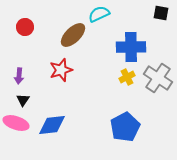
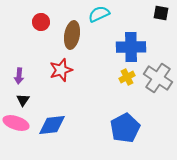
red circle: moved 16 px right, 5 px up
brown ellipse: moved 1 px left; rotated 36 degrees counterclockwise
blue pentagon: moved 1 px down
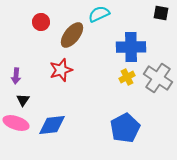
brown ellipse: rotated 28 degrees clockwise
purple arrow: moved 3 px left
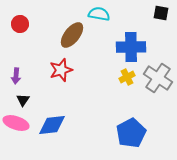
cyan semicircle: rotated 35 degrees clockwise
red circle: moved 21 px left, 2 px down
blue pentagon: moved 6 px right, 5 px down
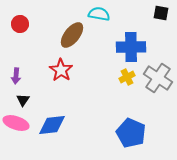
red star: rotated 20 degrees counterclockwise
blue pentagon: rotated 20 degrees counterclockwise
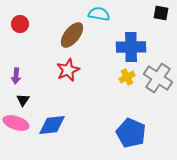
red star: moved 7 px right; rotated 15 degrees clockwise
